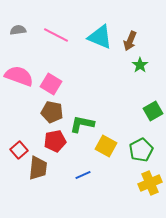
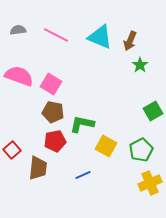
brown pentagon: moved 1 px right
red square: moved 7 px left
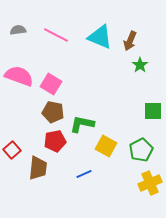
green square: rotated 30 degrees clockwise
blue line: moved 1 px right, 1 px up
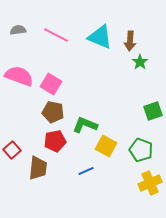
brown arrow: rotated 18 degrees counterclockwise
green star: moved 3 px up
green square: rotated 18 degrees counterclockwise
green L-shape: moved 3 px right, 1 px down; rotated 10 degrees clockwise
green pentagon: rotated 25 degrees counterclockwise
blue line: moved 2 px right, 3 px up
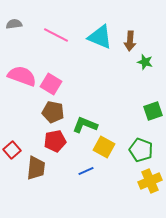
gray semicircle: moved 4 px left, 6 px up
green star: moved 5 px right; rotated 21 degrees counterclockwise
pink semicircle: moved 3 px right
yellow square: moved 2 px left, 1 px down
brown trapezoid: moved 2 px left
yellow cross: moved 2 px up
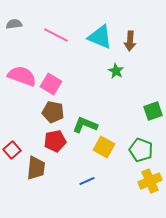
green star: moved 29 px left, 9 px down; rotated 14 degrees clockwise
blue line: moved 1 px right, 10 px down
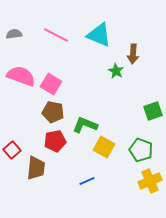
gray semicircle: moved 10 px down
cyan triangle: moved 1 px left, 2 px up
brown arrow: moved 3 px right, 13 px down
pink semicircle: moved 1 px left
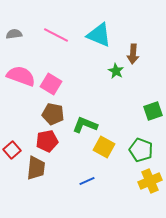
brown pentagon: moved 2 px down
red pentagon: moved 8 px left
